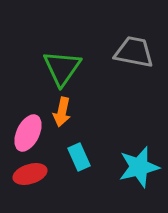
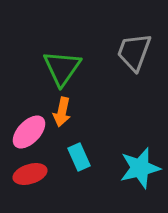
gray trapezoid: rotated 81 degrees counterclockwise
pink ellipse: moved 1 px right, 1 px up; rotated 18 degrees clockwise
cyan star: moved 1 px right, 1 px down
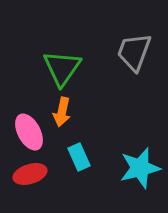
pink ellipse: rotated 72 degrees counterclockwise
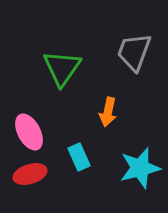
orange arrow: moved 46 px right
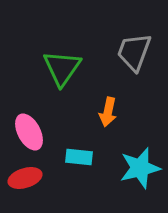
cyan rectangle: rotated 60 degrees counterclockwise
red ellipse: moved 5 px left, 4 px down
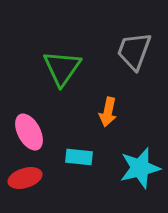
gray trapezoid: moved 1 px up
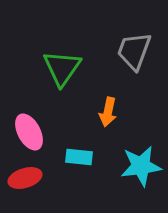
cyan star: moved 1 px right, 2 px up; rotated 6 degrees clockwise
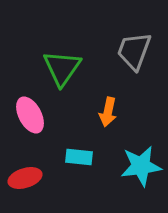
pink ellipse: moved 1 px right, 17 px up
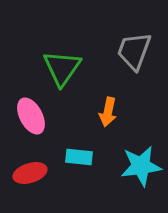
pink ellipse: moved 1 px right, 1 px down
red ellipse: moved 5 px right, 5 px up
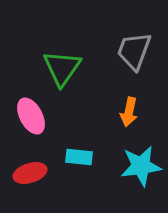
orange arrow: moved 21 px right
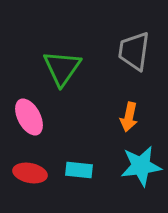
gray trapezoid: rotated 12 degrees counterclockwise
orange arrow: moved 5 px down
pink ellipse: moved 2 px left, 1 px down
cyan rectangle: moved 13 px down
red ellipse: rotated 28 degrees clockwise
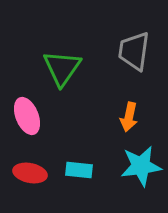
pink ellipse: moved 2 px left, 1 px up; rotated 6 degrees clockwise
